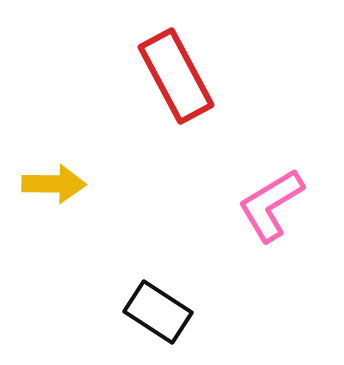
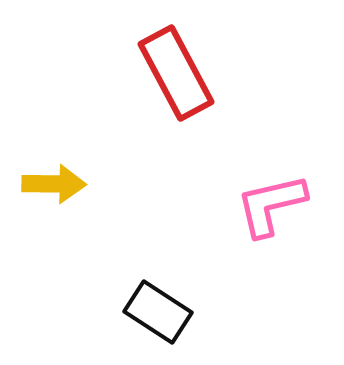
red rectangle: moved 3 px up
pink L-shape: rotated 18 degrees clockwise
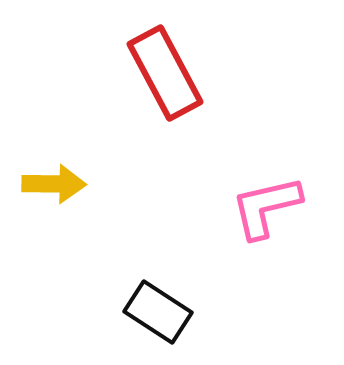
red rectangle: moved 11 px left
pink L-shape: moved 5 px left, 2 px down
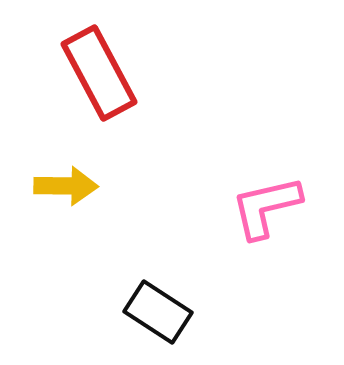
red rectangle: moved 66 px left
yellow arrow: moved 12 px right, 2 px down
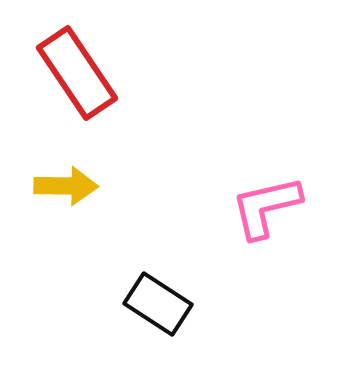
red rectangle: moved 22 px left; rotated 6 degrees counterclockwise
black rectangle: moved 8 px up
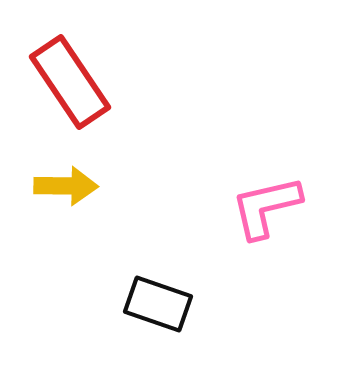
red rectangle: moved 7 px left, 9 px down
black rectangle: rotated 14 degrees counterclockwise
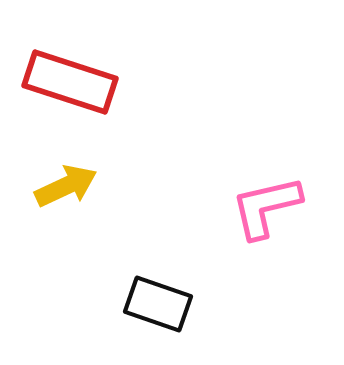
red rectangle: rotated 38 degrees counterclockwise
yellow arrow: rotated 26 degrees counterclockwise
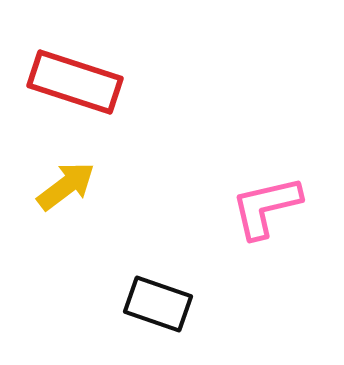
red rectangle: moved 5 px right
yellow arrow: rotated 12 degrees counterclockwise
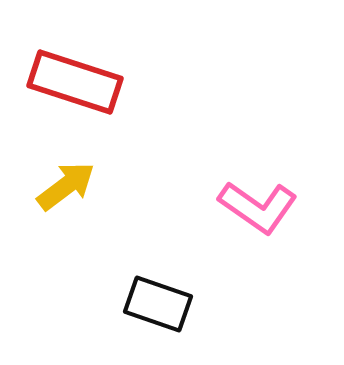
pink L-shape: moved 8 px left; rotated 132 degrees counterclockwise
